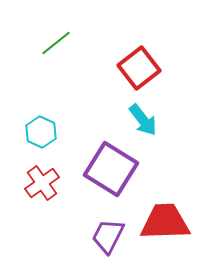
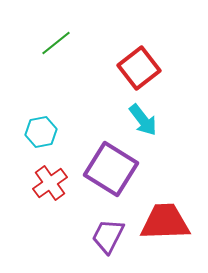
cyan hexagon: rotated 24 degrees clockwise
red cross: moved 8 px right
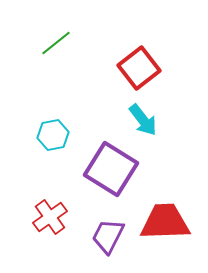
cyan hexagon: moved 12 px right, 3 px down
red cross: moved 34 px down
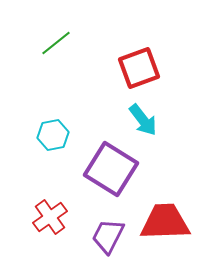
red square: rotated 18 degrees clockwise
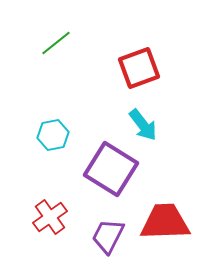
cyan arrow: moved 5 px down
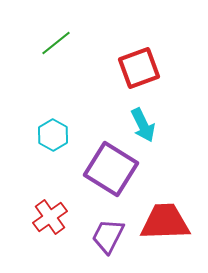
cyan arrow: rotated 12 degrees clockwise
cyan hexagon: rotated 20 degrees counterclockwise
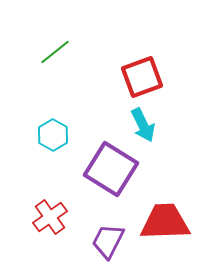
green line: moved 1 px left, 9 px down
red square: moved 3 px right, 9 px down
purple trapezoid: moved 5 px down
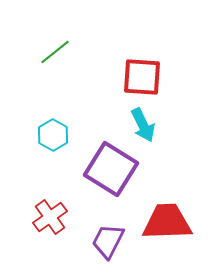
red square: rotated 24 degrees clockwise
red trapezoid: moved 2 px right
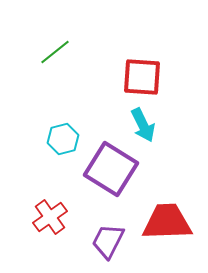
cyan hexagon: moved 10 px right, 4 px down; rotated 16 degrees clockwise
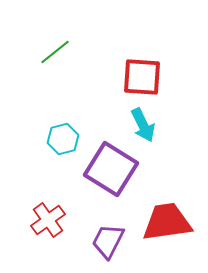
red cross: moved 2 px left, 3 px down
red trapezoid: rotated 6 degrees counterclockwise
